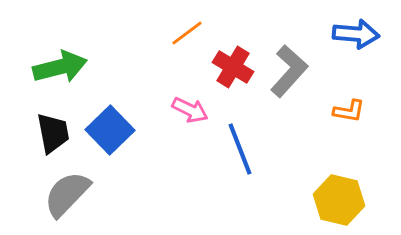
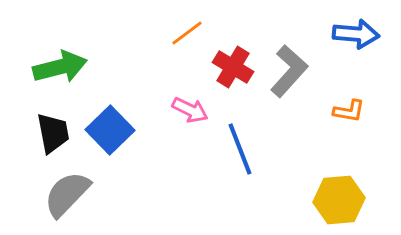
yellow hexagon: rotated 18 degrees counterclockwise
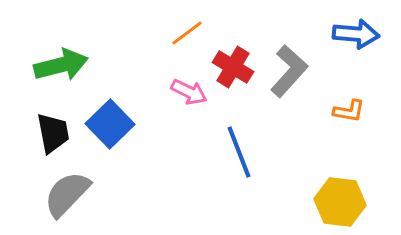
green arrow: moved 1 px right, 2 px up
pink arrow: moved 1 px left, 18 px up
blue square: moved 6 px up
blue line: moved 1 px left, 3 px down
yellow hexagon: moved 1 px right, 2 px down; rotated 12 degrees clockwise
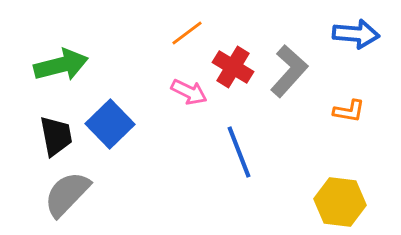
black trapezoid: moved 3 px right, 3 px down
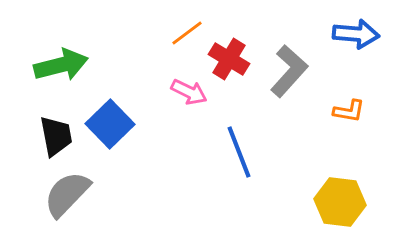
red cross: moved 4 px left, 8 px up
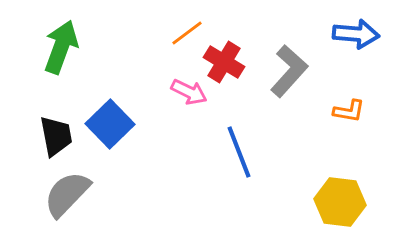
red cross: moved 5 px left, 3 px down
green arrow: moved 18 px up; rotated 56 degrees counterclockwise
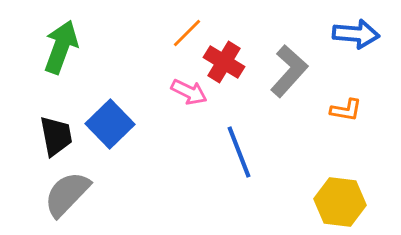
orange line: rotated 8 degrees counterclockwise
orange L-shape: moved 3 px left, 1 px up
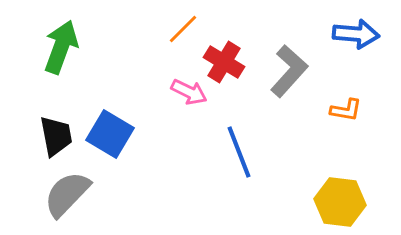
orange line: moved 4 px left, 4 px up
blue square: moved 10 px down; rotated 15 degrees counterclockwise
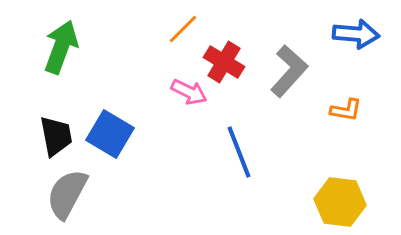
gray semicircle: rotated 16 degrees counterclockwise
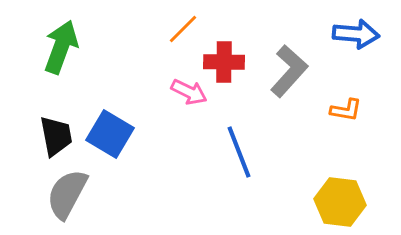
red cross: rotated 30 degrees counterclockwise
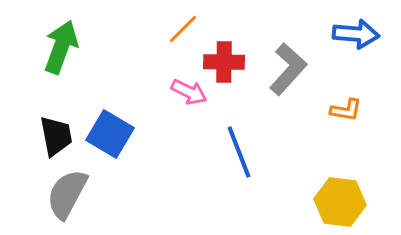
gray L-shape: moved 1 px left, 2 px up
